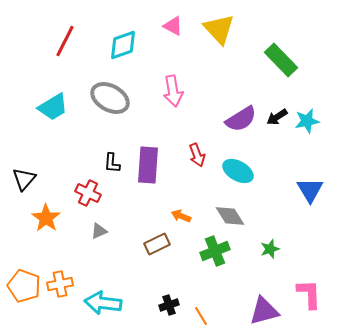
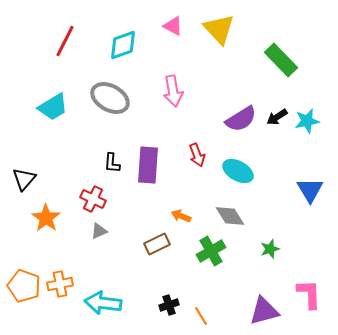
red cross: moved 5 px right, 6 px down
green cross: moved 4 px left; rotated 8 degrees counterclockwise
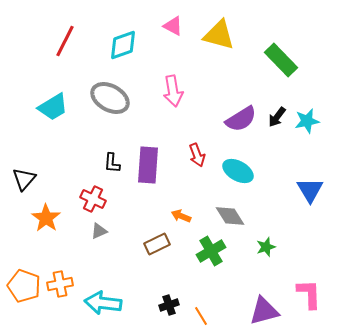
yellow triangle: moved 6 px down; rotated 32 degrees counterclockwise
black arrow: rotated 20 degrees counterclockwise
green star: moved 4 px left, 2 px up
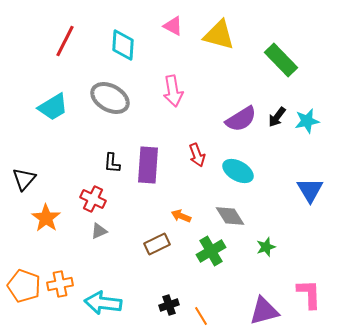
cyan diamond: rotated 68 degrees counterclockwise
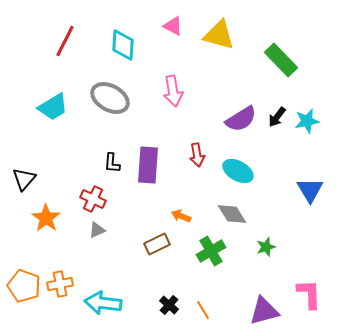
red arrow: rotated 10 degrees clockwise
gray diamond: moved 2 px right, 2 px up
gray triangle: moved 2 px left, 1 px up
black cross: rotated 30 degrees counterclockwise
orange line: moved 2 px right, 6 px up
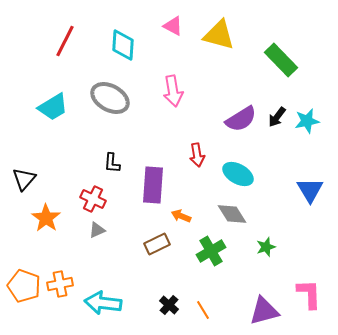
purple rectangle: moved 5 px right, 20 px down
cyan ellipse: moved 3 px down
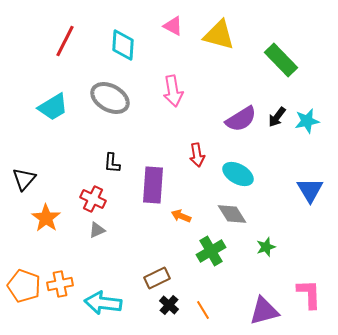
brown rectangle: moved 34 px down
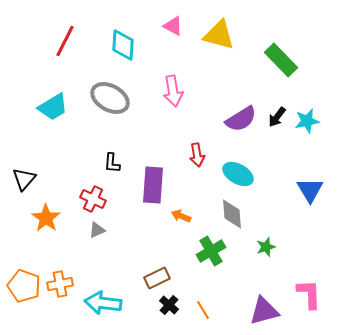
gray diamond: rotated 28 degrees clockwise
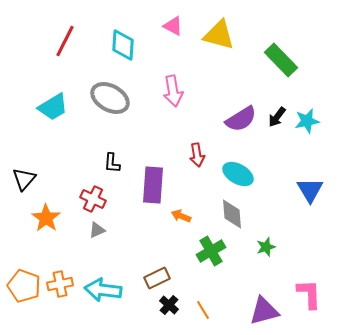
cyan arrow: moved 13 px up
